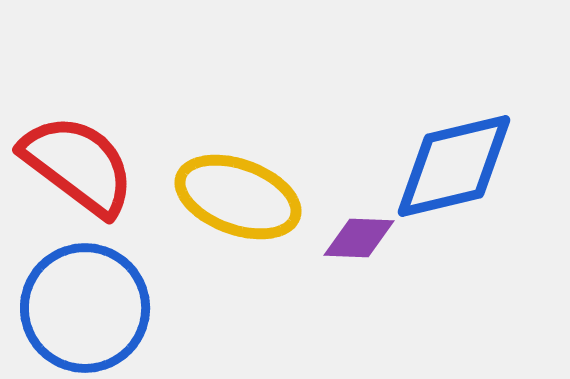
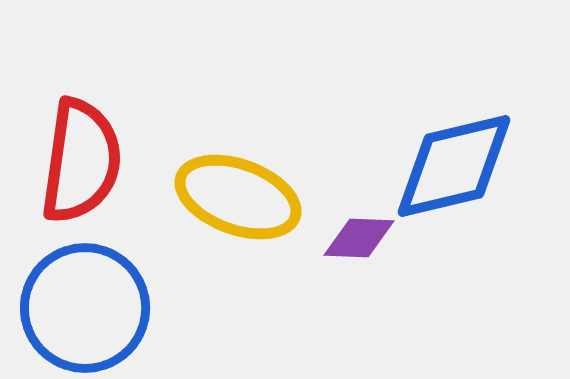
red semicircle: moved 3 px right, 4 px up; rotated 61 degrees clockwise
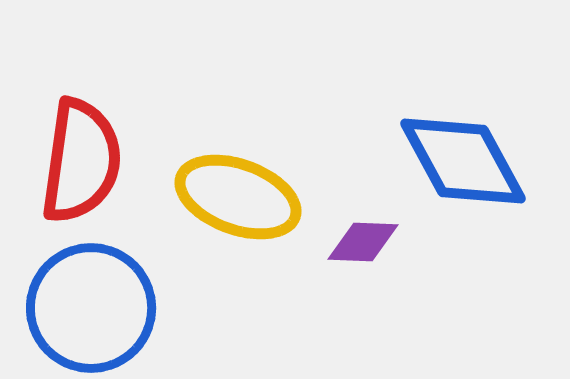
blue diamond: moved 9 px right, 5 px up; rotated 75 degrees clockwise
purple diamond: moved 4 px right, 4 px down
blue circle: moved 6 px right
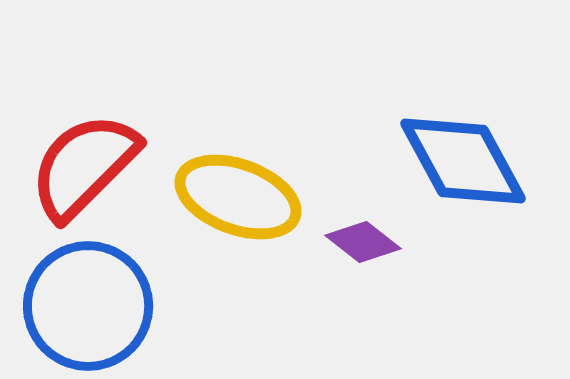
red semicircle: moved 3 px right, 5 px down; rotated 143 degrees counterclockwise
purple diamond: rotated 36 degrees clockwise
blue circle: moved 3 px left, 2 px up
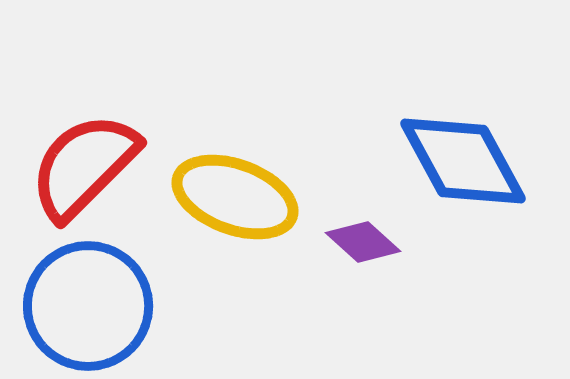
yellow ellipse: moved 3 px left
purple diamond: rotated 4 degrees clockwise
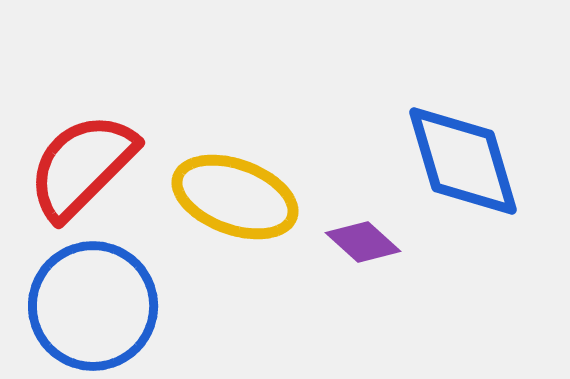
blue diamond: rotated 12 degrees clockwise
red semicircle: moved 2 px left
blue circle: moved 5 px right
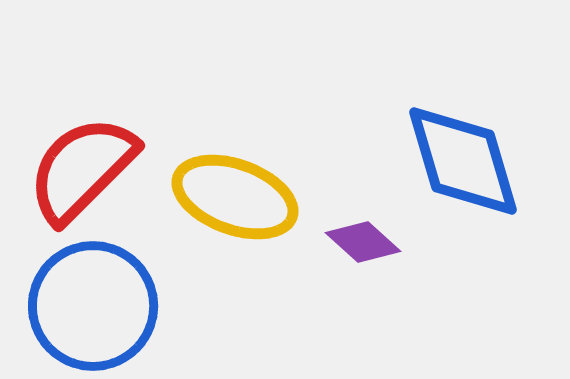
red semicircle: moved 3 px down
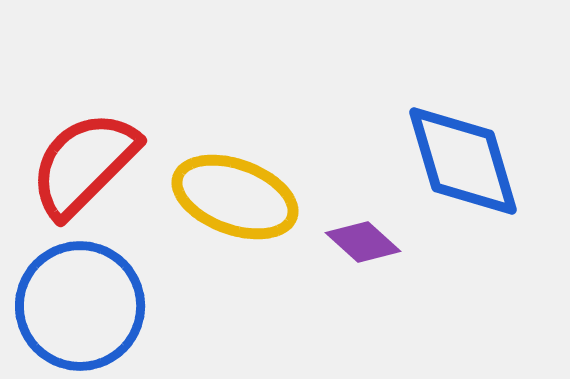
red semicircle: moved 2 px right, 5 px up
blue circle: moved 13 px left
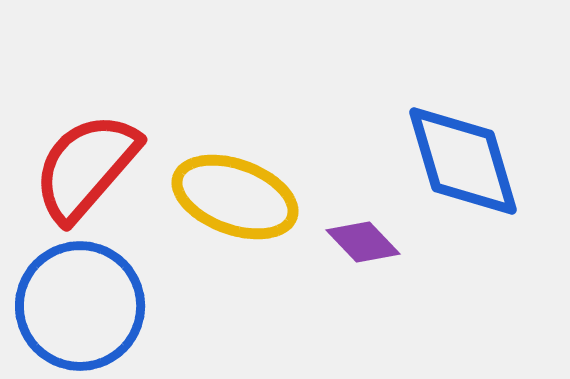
red semicircle: moved 2 px right, 3 px down; rotated 4 degrees counterclockwise
purple diamond: rotated 4 degrees clockwise
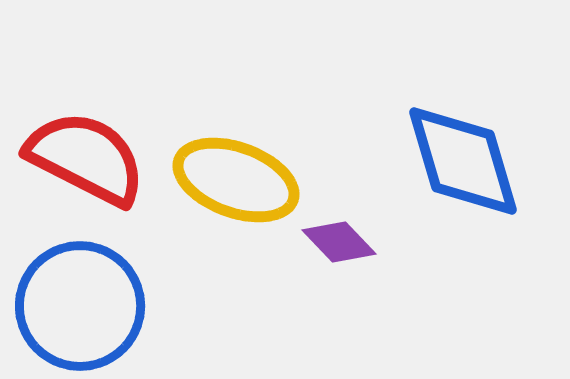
red semicircle: moved 9 px up; rotated 76 degrees clockwise
yellow ellipse: moved 1 px right, 17 px up
purple diamond: moved 24 px left
